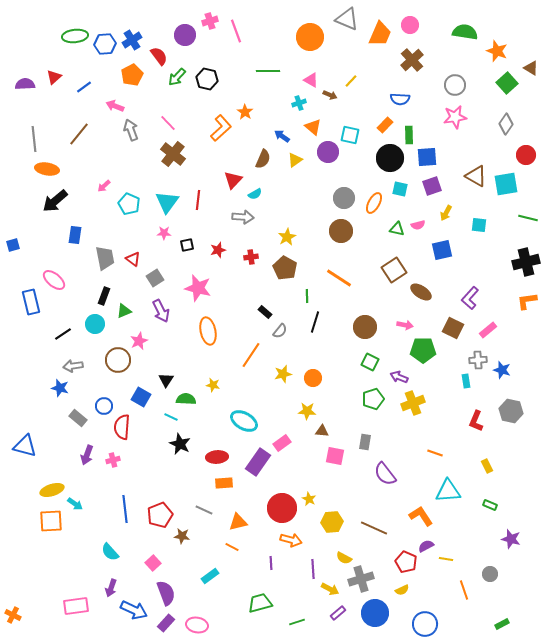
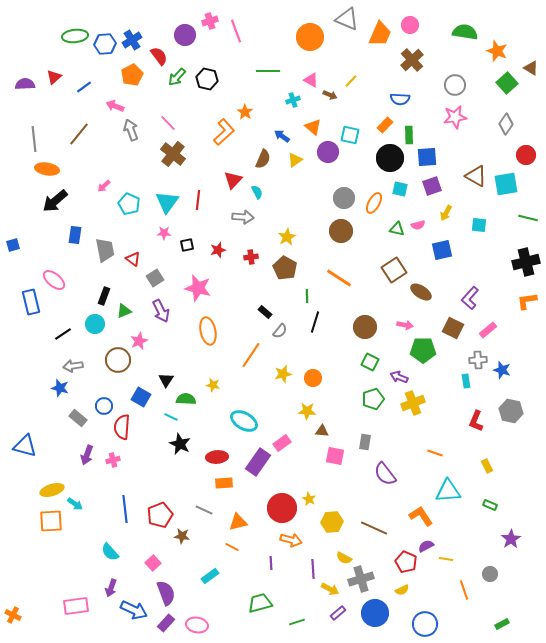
cyan cross at (299, 103): moved 6 px left, 3 px up
orange L-shape at (221, 128): moved 3 px right, 4 px down
cyan semicircle at (255, 194): moved 2 px right, 2 px up; rotated 88 degrees counterclockwise
gray trapezoid at (105, 258): moved 8 px up
purple star at (511, 539): rotated 24 degrees clockwise
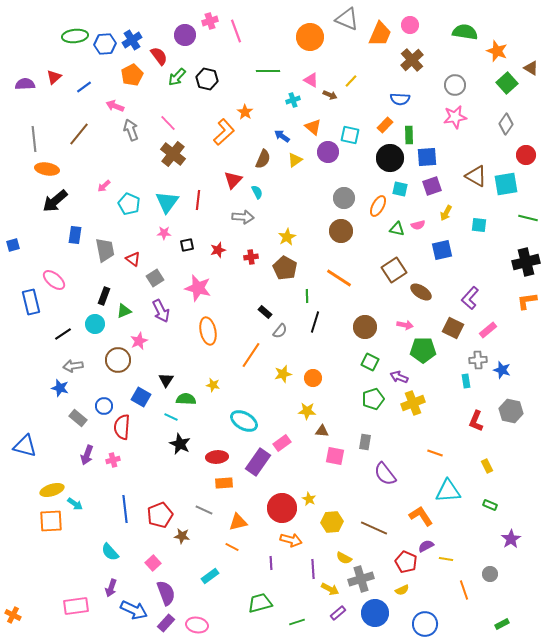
orange ellipse at (374, 203): moved 4 px right, 3 px down
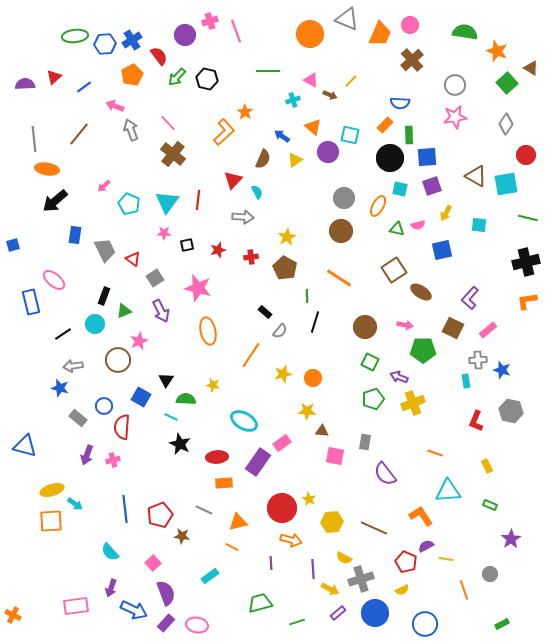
orange circle at (310, 37): moved 3 px up
blue semicircle at (400, 99): moved 4 px down
gray trapezoid at (105, 250): rotated 15 degrees counterclockwise
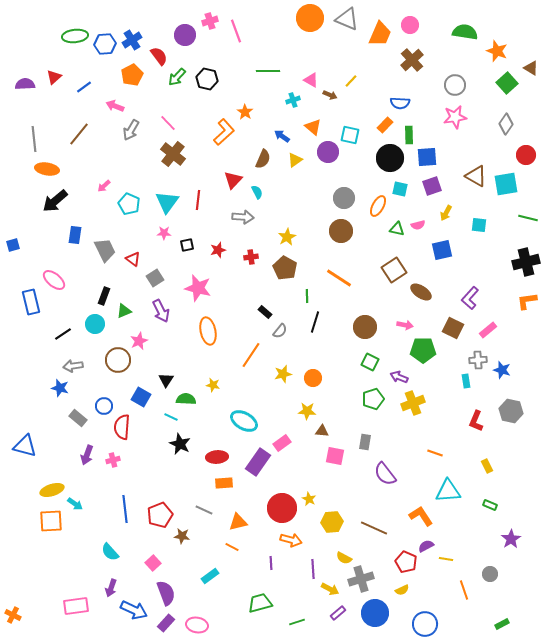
orange circle at (310, 34): moved 16 px up
gray arrow at (131, 130): rotated 130 degrees counterclockwise
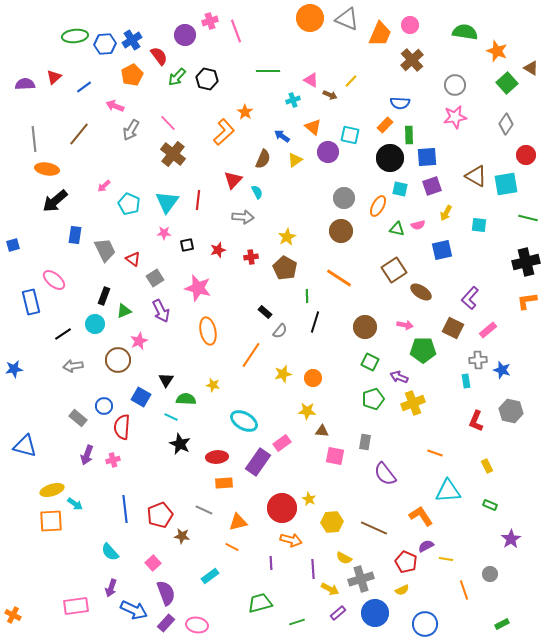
blue star at (60, 388): moved 46 px left, 19 px up; rotated 24 degrees counterclockwise
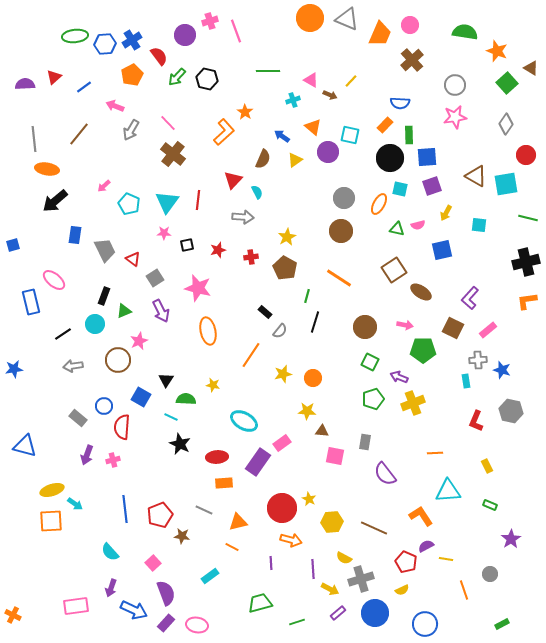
orange ellipse at (378, 206): moved 1 px right, 2 px up
green line at (307, 296): rotated 16 degrees clockwise
orange line at (435, 453): rotated 21 degrees counterclockwise
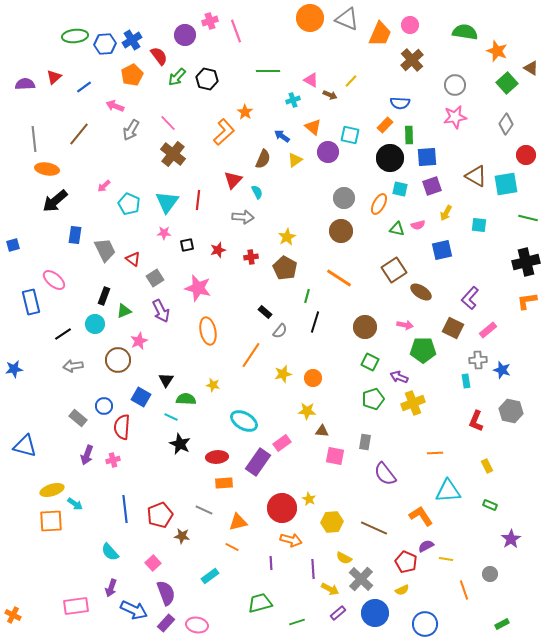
gray cross at (361, 579): rotated 30 degrees counterclockwise
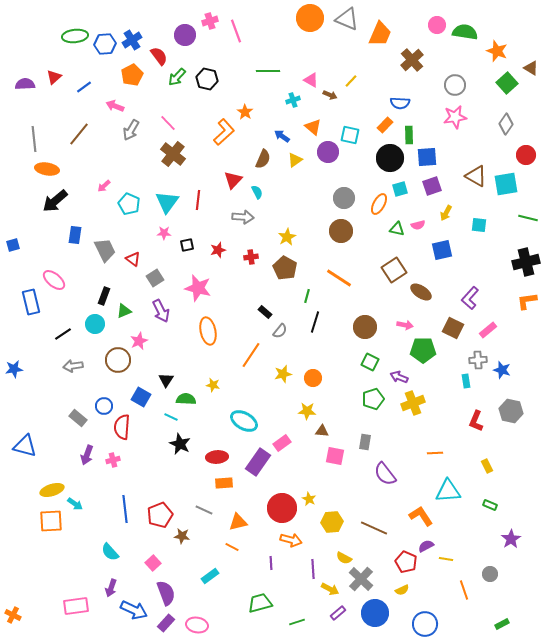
pink circle at (410, 25): moved 27 px right
cyan square at (400, 189): rotated 28 degrees counterclockwise
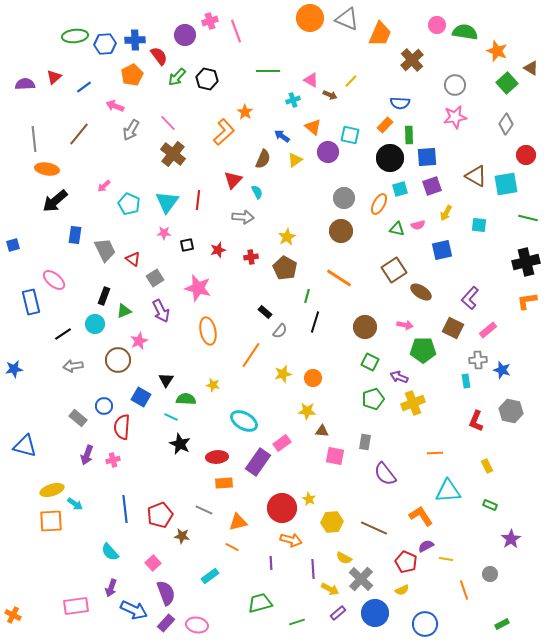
blue cross at (132, 40): moved 3 px right; rotated 30 degrees clockwise
